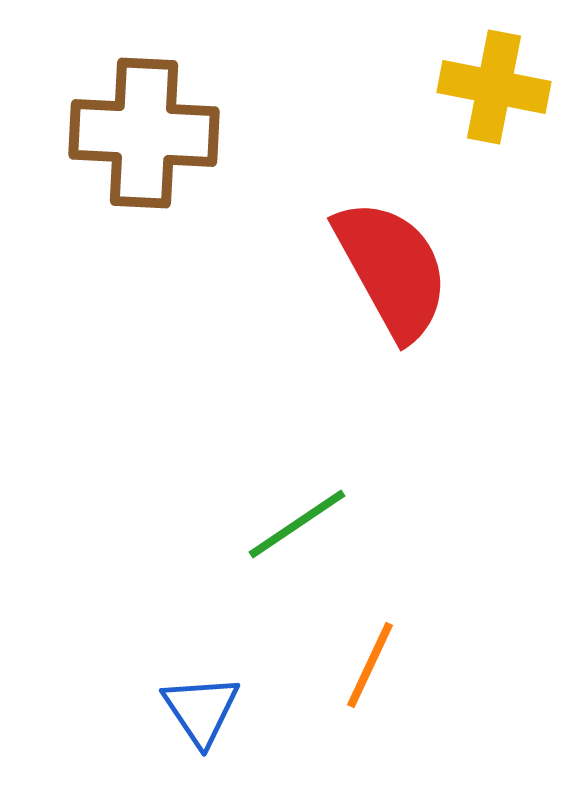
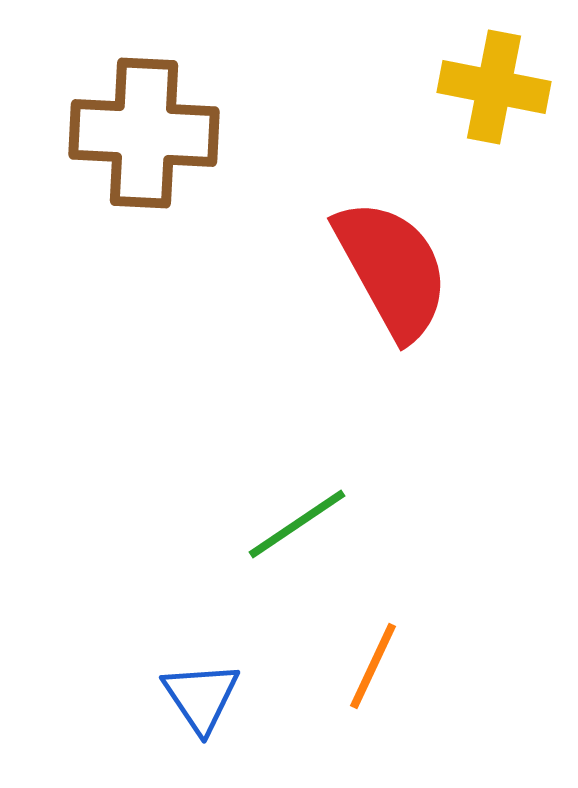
orange line: moved 3 px right, 1 px down
blue triangle: moved 13 px up
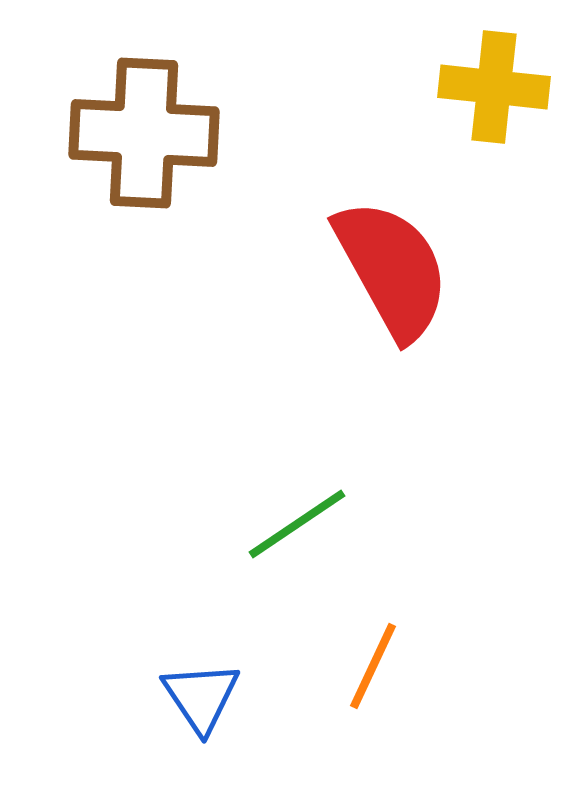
yellow cross: rotated 5 degrees counterclockwise
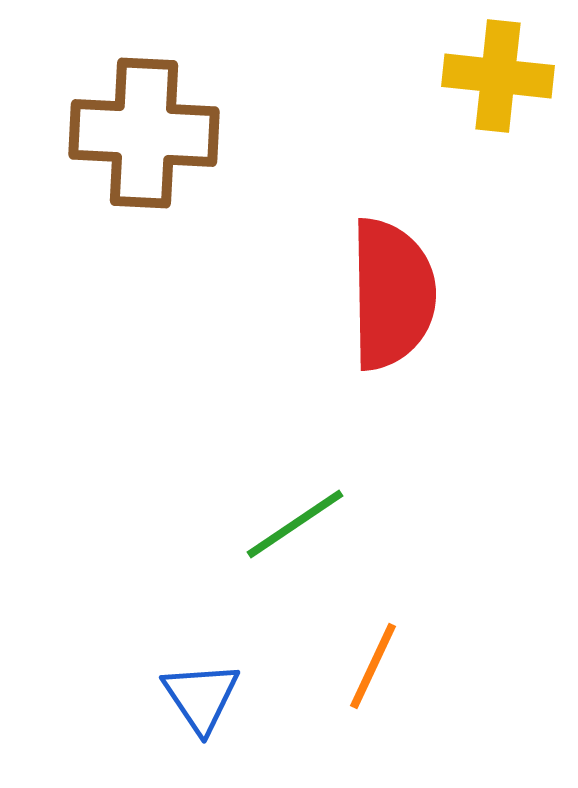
yellow cross: moved 4 px right, 11 px up
red semicircle: moved 25 px down; rotated 28 degrees clockwise
green line: moved 2 px left
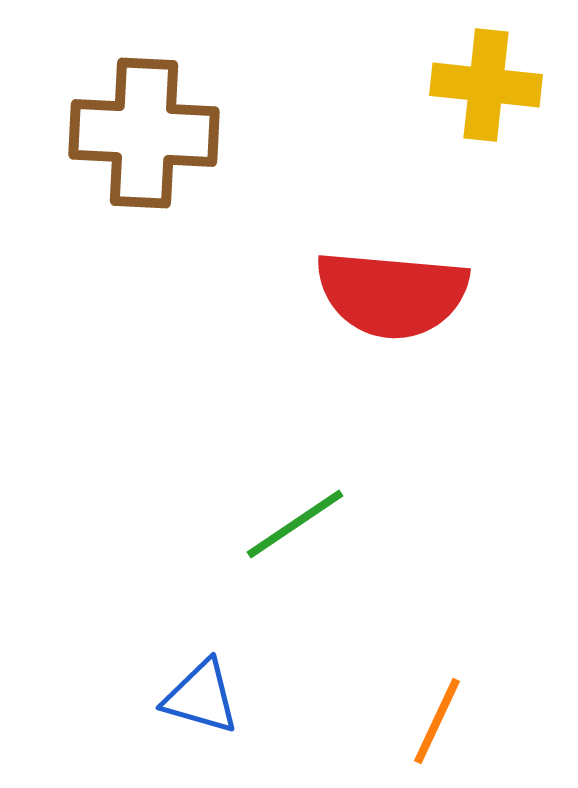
yellow cross: moved 12 px left, 9 px down
red semicircle: rotated 96 degrees clockwise
orange line: moved 64 px right, 55 px down
blue triangle: rotated 40 degrees counterclockwise
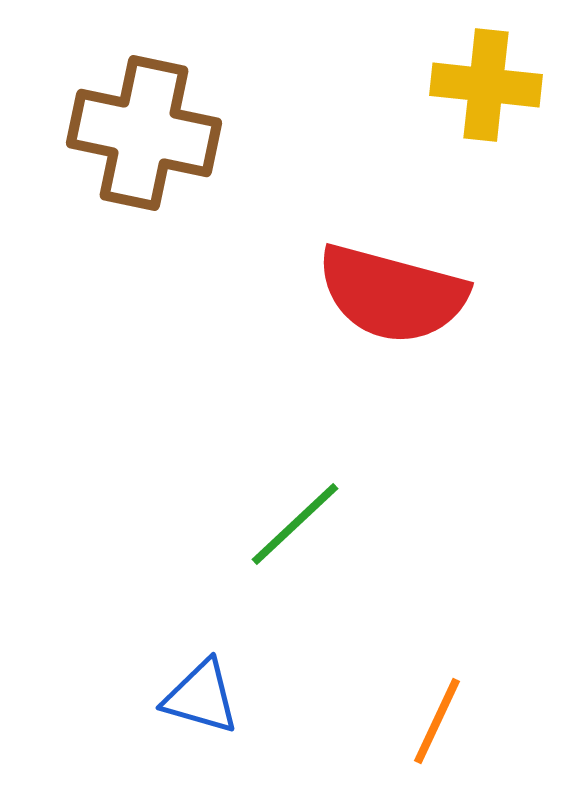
brown cross: rotated 9 degrees clockwise
red semicircle: rotated 10 degrees clockwise
green line: rotated 9 degrees counterclockwise
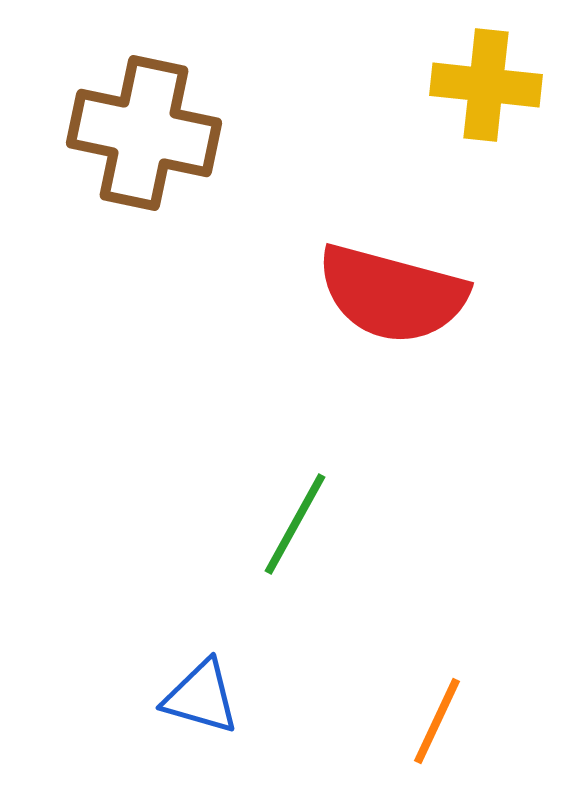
green line: rotated 18 degrees counterclockwise
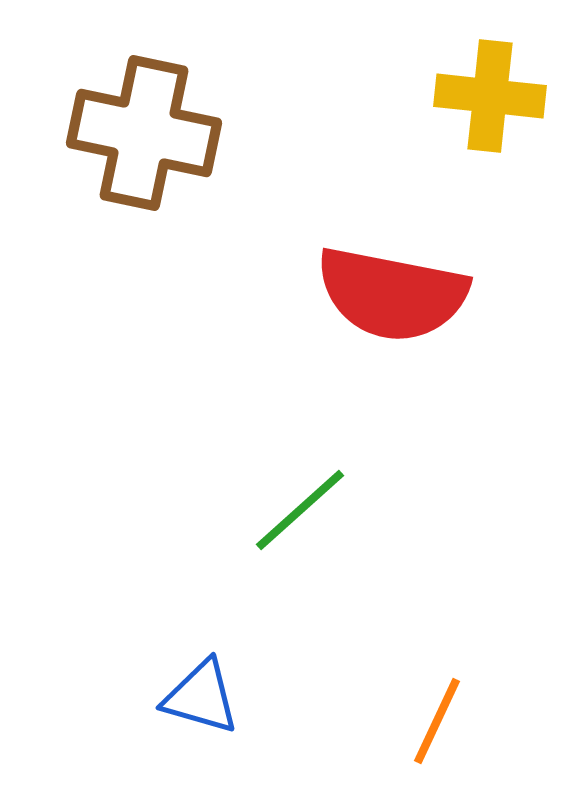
yellow cross: moved 4 px right, 11 px down
red semicircle: rotated 4 degrees counterclockwise
green line: moved 5 px right, 14 px up; rotated 19 degrees clockwise
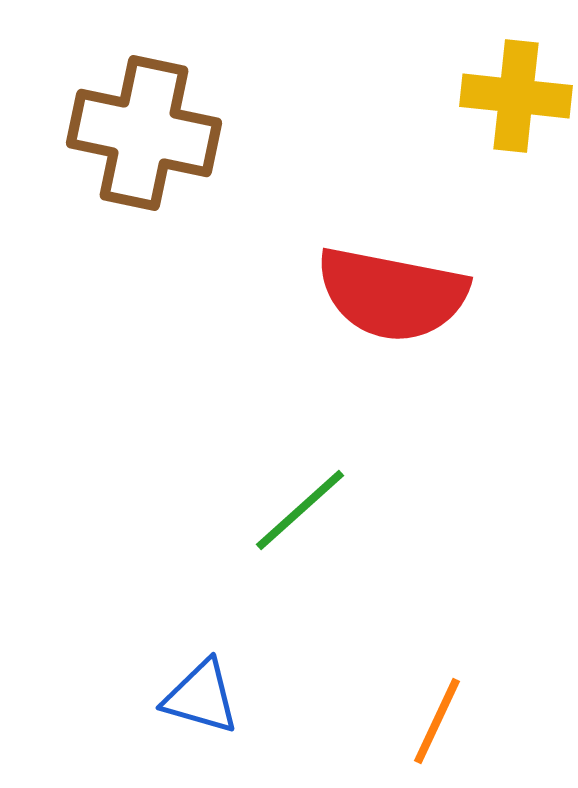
yellow cross: moved 26 px right
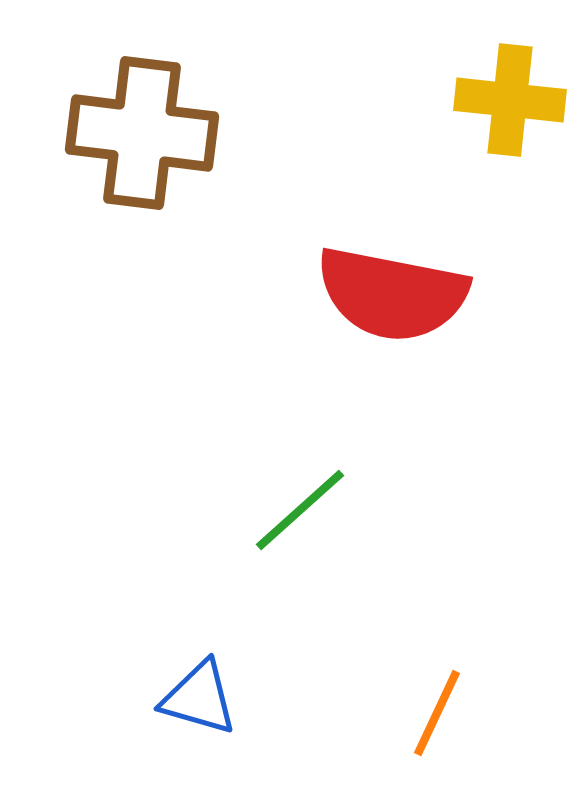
yellow cross: moved 6 px left, 4 px down
brown cross: moved 2 px left; rotated 5 degrees counterclockwise
blue triangle: moved 2 px left, 1 px down
orange line: moved 8 px up
